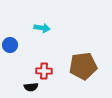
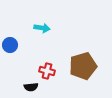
brown pentagon: rotated 8 degrees counterclockwise
red cross: moved 3 px right; rotated 14 degrees clockwise
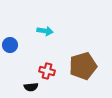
cyan arrow: moved 3 px right, 3 px down
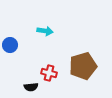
red cross: moved 2 px right, 2 px down
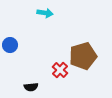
cyan arrow: moved 18 px up
brown pentagon: moved 10 px up
red cross: moved 11 px right, 3 px up; rotated 28 degrees clockwise
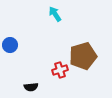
cyan arrow: moved 10 px right, 1 px down; rotated 133 degrees counterclockwise
red cross: rotated 28 degrees clockwise
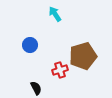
blue circle: moved 20 px right
black semicircle: moved 5 px right, 1 px down; rotated 112 degrees counterclockwise
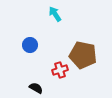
brown pentagon: moved 1 px up; rotated 28 degrees clockwise
black semicircle: rotated 32 degrees counterclockwise
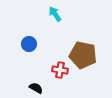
blue circle: moved 1 px left, 1 px up
red cross: rotated 28 degrees clockwise
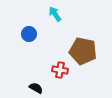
blue circle: moved 10 px up
brown pentagon: moved 4 px up
